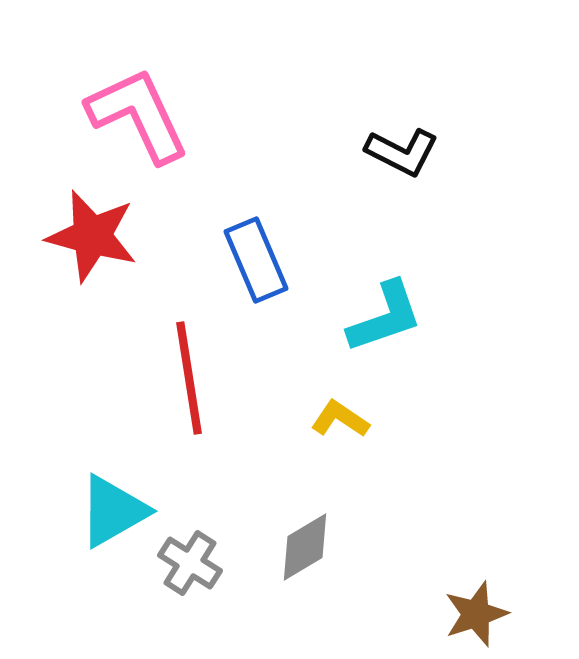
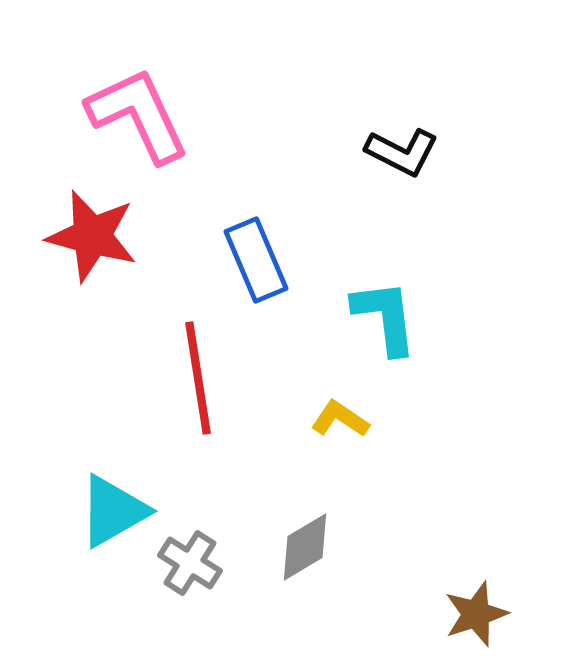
cyan L-shape: rotated 78 degrees counterclockwise
red line: moved 9 px right
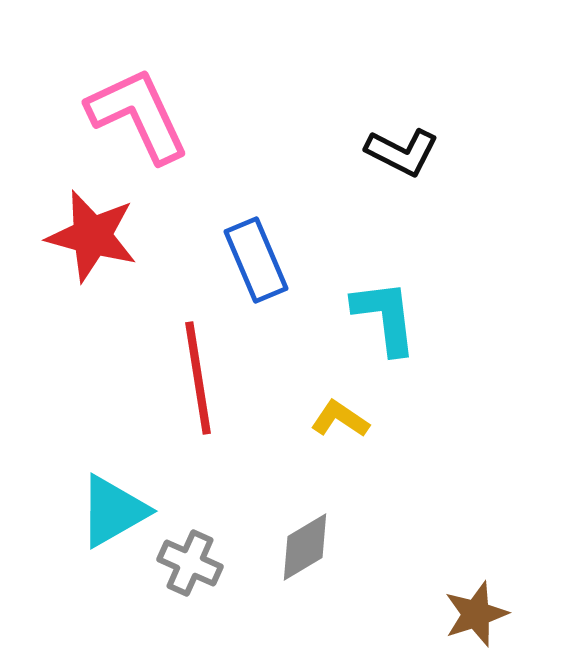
gray cross: rotated 8 degrees counterclockwise
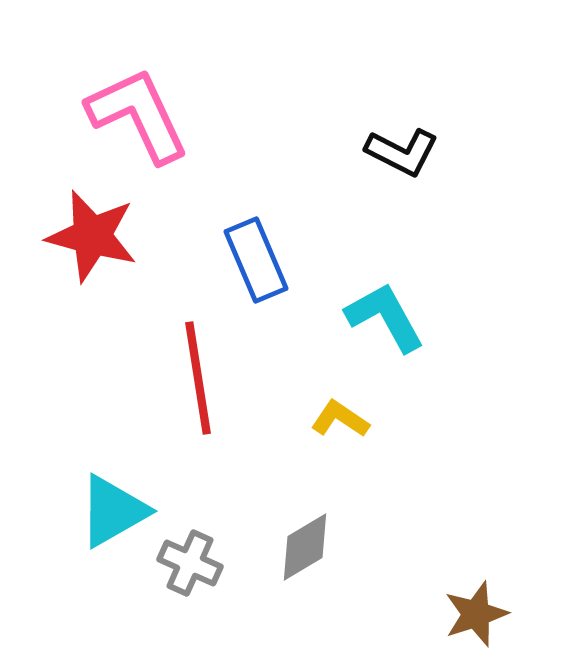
cyan L-shape: rotated 22 degrees counterclockwise
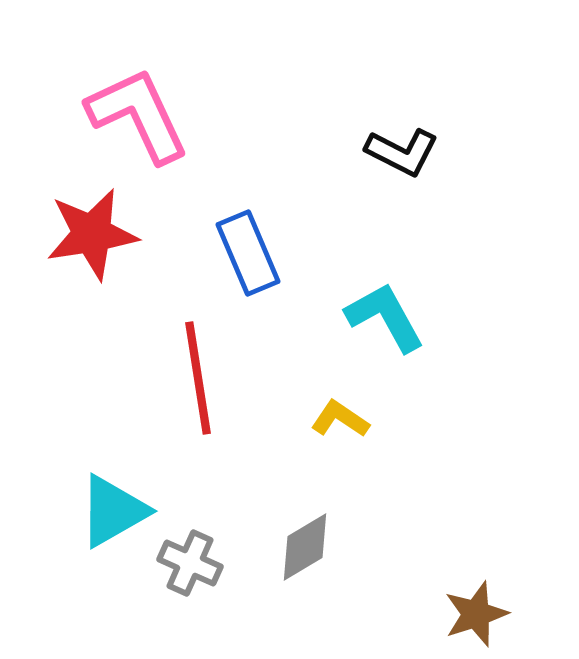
red star: moved 2 px up; rotated 24 degrees counterclockwise
blue rectangle: moved 8 px left, 7 px up
